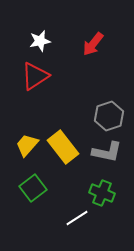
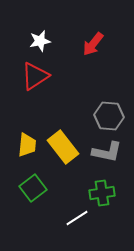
gray hexagon: rotated 24 degrees clockwise
yellow trapezoid: rotated 145 degrees clockwise
green cross: rotated 30 degrees counterclockwise
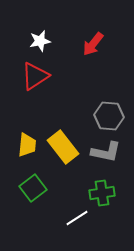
gray L-shape: moved 1 px left
